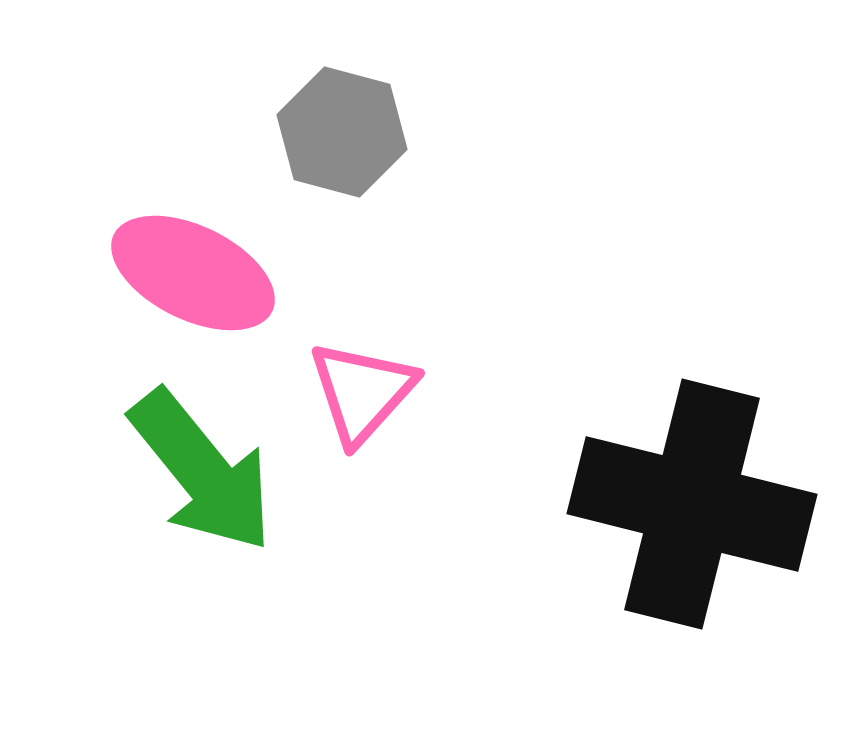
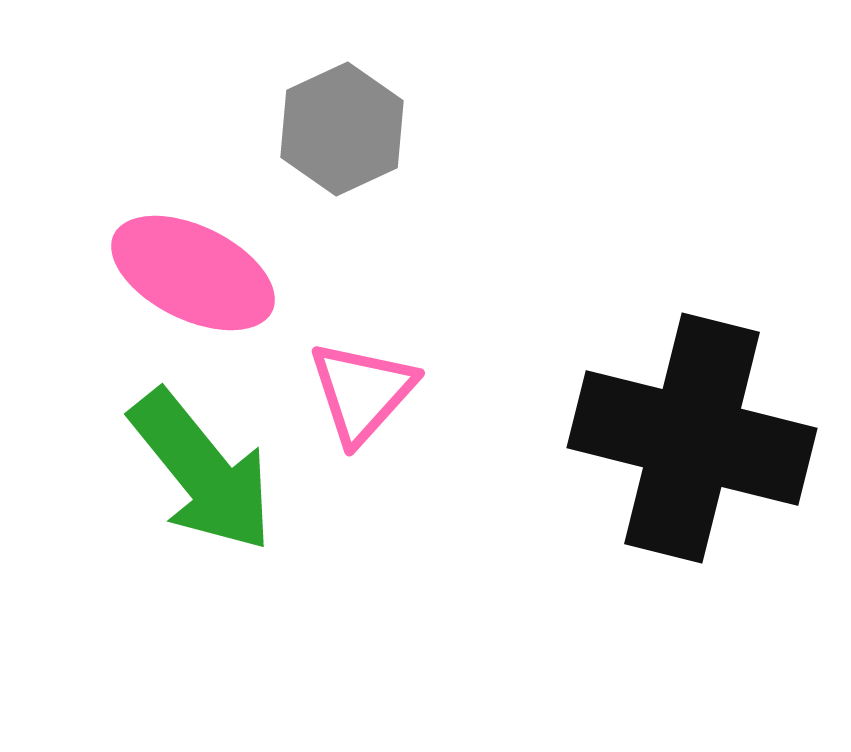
gray hexagon: moved 3 px up; rotated 20 degrees clockwise
black cross: moved 66 px up
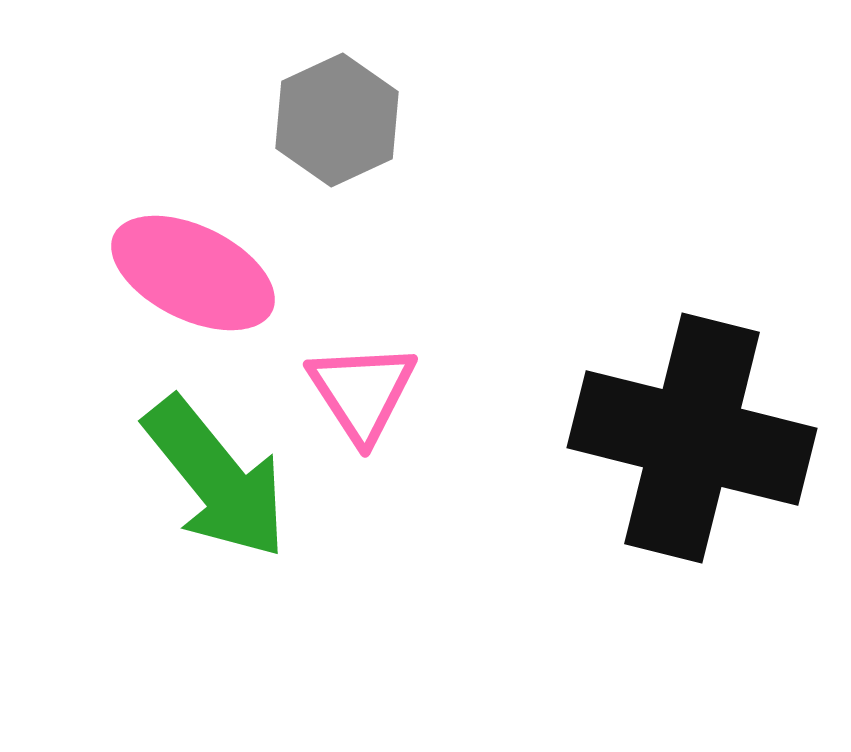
gray hexagon: moved 5 px left, 9 px up
pink triangle: rotated 15 degrees counterclockwise
green arrow: moved 14 px right, 7 px down
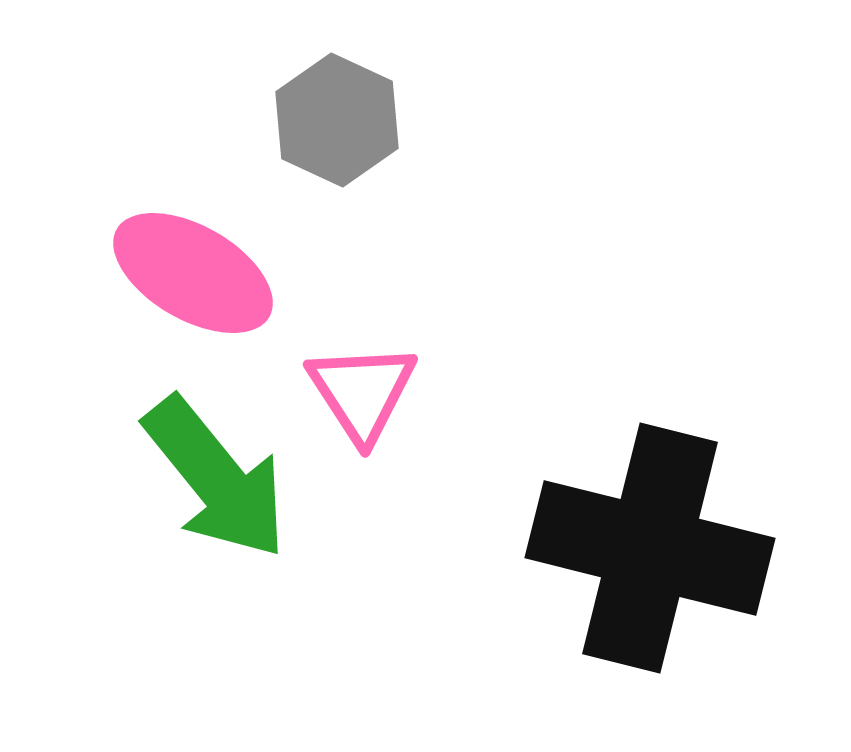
gray hexagon: rotated 10 degrees counterclockwise
pink ellipse: rotated 4 degrees clockwise
black cross: moved 42 px left, 110 px down
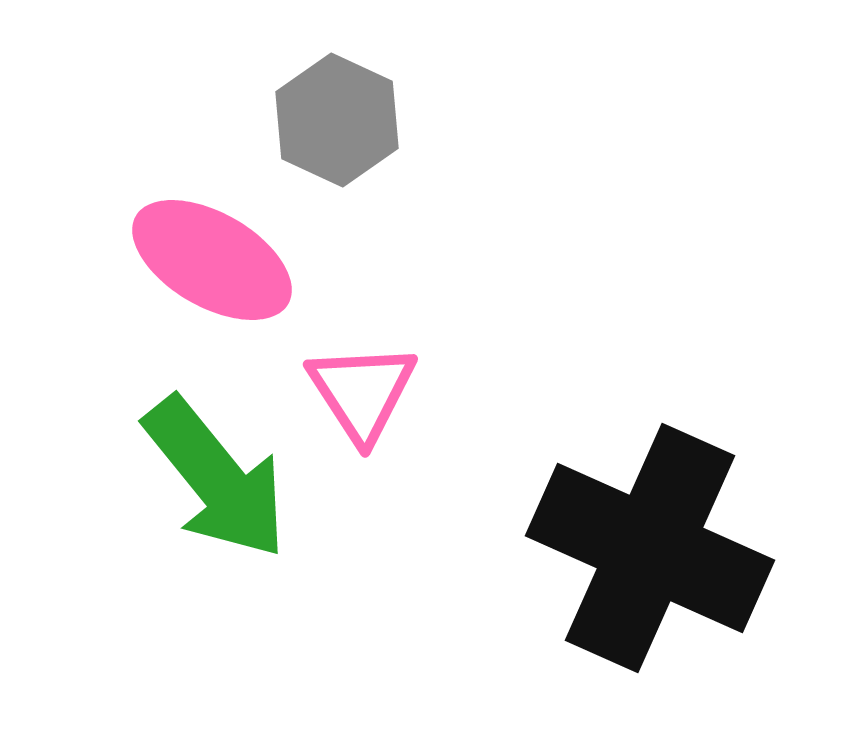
pink ellipse: moved 19 px right, 13 px up
black cross: rotated 10 degrees clockwise
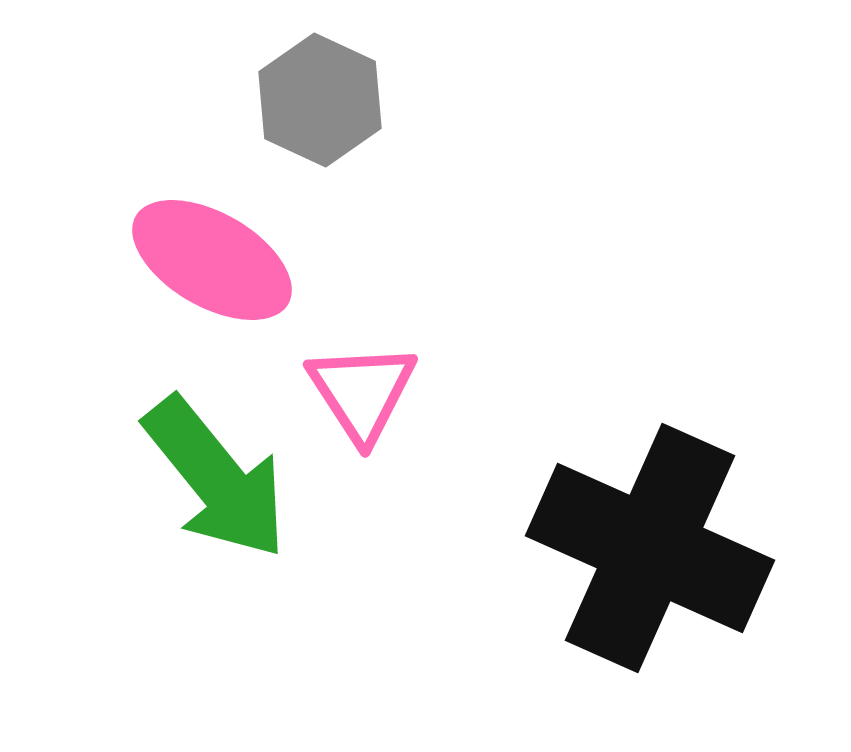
gray hexagon: moved 17 px left, 20 px up
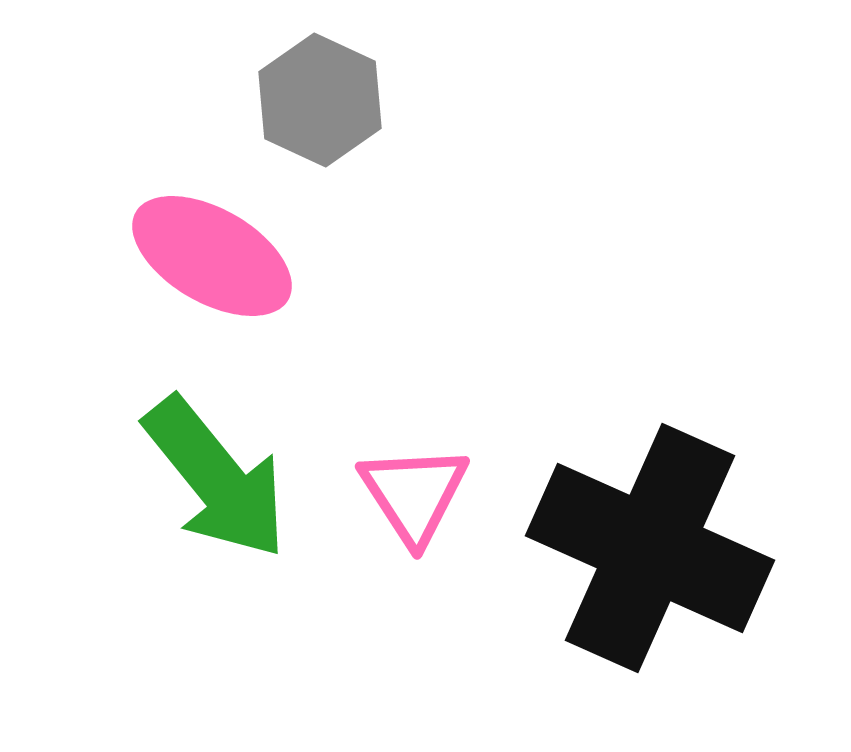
pink ellipse: moved 4 px up
pink triangle: moved 52 px right, 102 px down
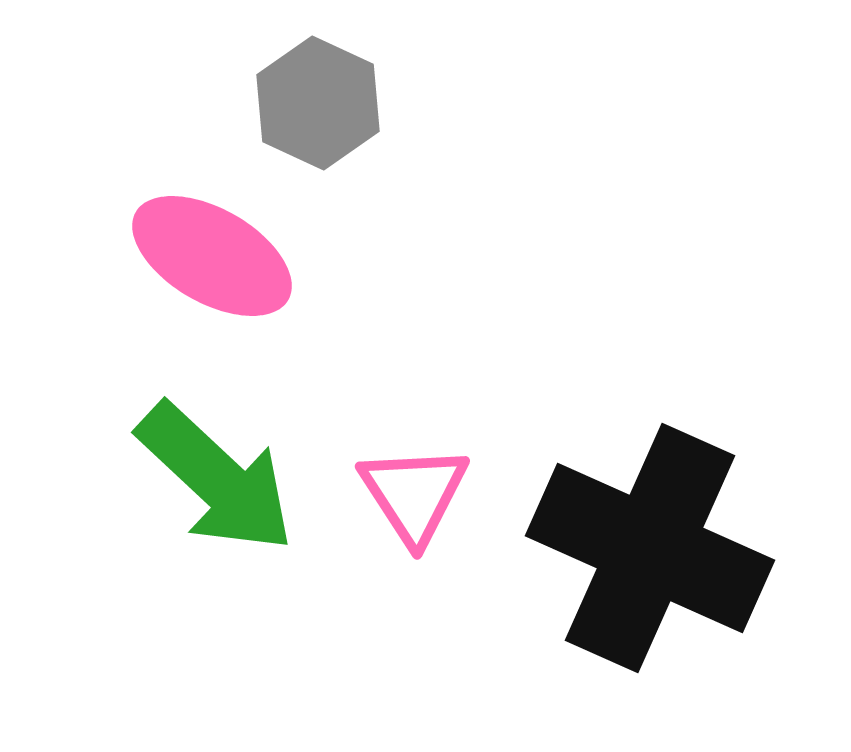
gray hexagon: moved 2 px left, 3 px down
green arrow: rotated 8 degrees counterclockwise
